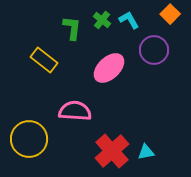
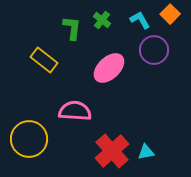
cyan L-shape: moved 11 px right
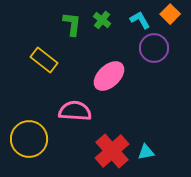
green L-shape: moved 4 px up
purple circle: moved 2 px up
pink ellipse: moved 8 px down
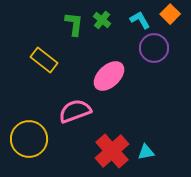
green L-shape: moved 2 px right
pink semicircle: rotated 24 degrees counterclockwise
